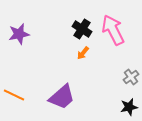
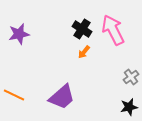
orange arrow: moved 1 px right, 1 px up
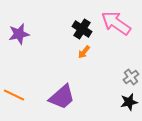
pink arrow: moved 3 px right, 7 px up; rotated 28 degrees counterclockwise
black star: moved 5 px up
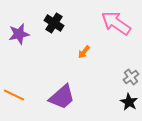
black cross: moved 28 px left, 6 px up
black star: rotated 30 degrees counterclockwise
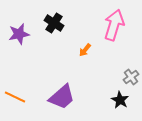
pink arrow: moved 2 px left, 2 px down; rotated 72 degrees clockwise
orange arrow: moved 1 px right, 2 px up
orange line: moved 1 px right, 2 px down
black star: moved 9 px left, 2 px up
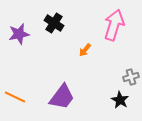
gray cross: rotated 21 degrees clockwise
purple trapezoid: rotated 12 degrees counterclockwise
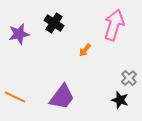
gray cross: moved 2 px left, 1 px down; rotated 28 degrees counterclockwise
black star: rotated 12 degrees counterclockwise
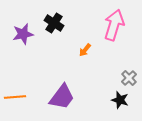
purple star: moved 4 px right
orange line: rotated 30 degrees counterclockwise
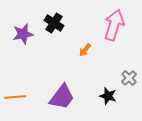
black star: moved 12 px left, 4 px up
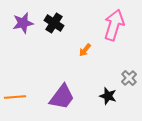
purple star: moved 11 px up
